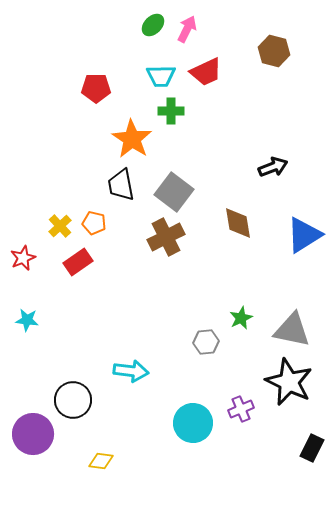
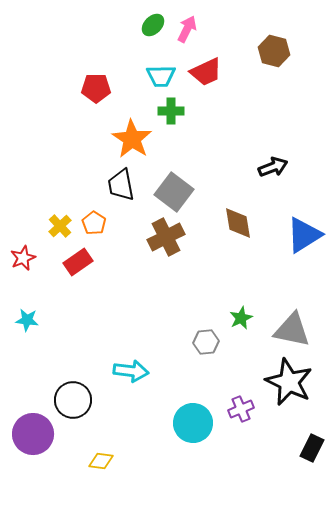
orange pentagon: rotated 20 degrees clockwise
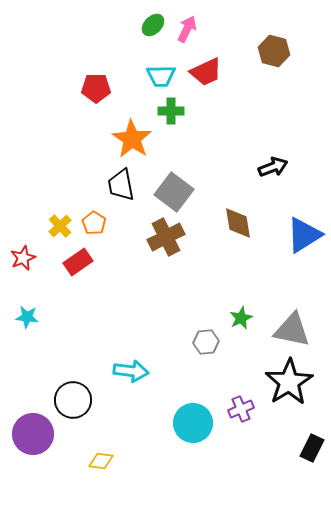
cyan star: moved 3 px up
black star: rotated 15 degrees clockwise
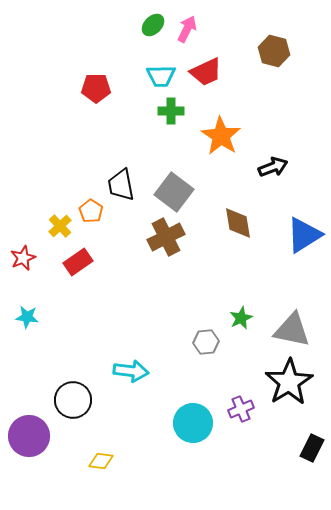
orange star: moved 89 px right, 3 px up
orange pentagon: moved 3 px left, 12 px up
purple circle: moved 4 px left, 2 px down
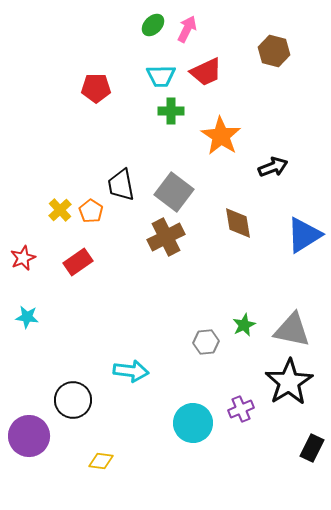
yellow cross: moved 16 px up
green star: moved 3 px right, 7 px down
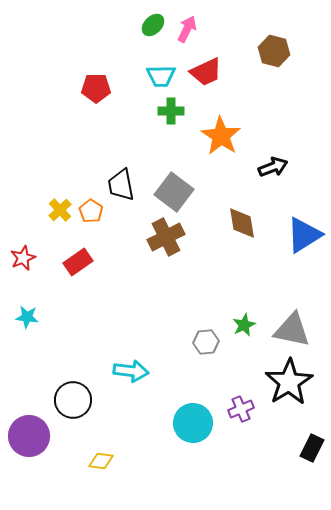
brown diamond: moved 4 px right
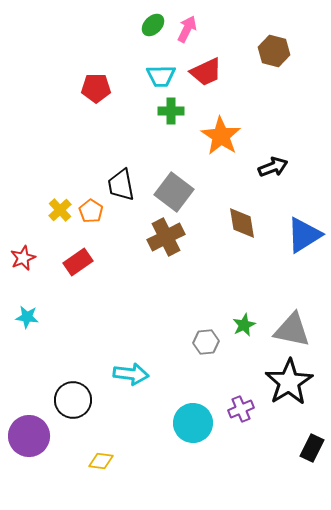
cyan arrow: moved 3 px down
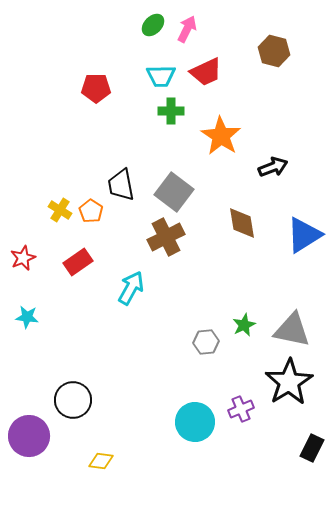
yellow cross: rotated 15 degrees counterclockwise
cyan arrow: moved 86 px up; rotated 68 degrees counterclockwise
cyan circle: moved 2 px right, 1 px up
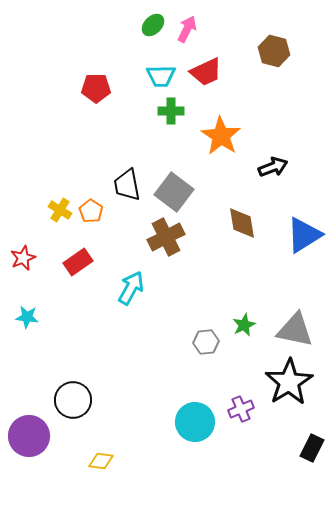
black trapezoid: moved 6 px right
gray triangle: moved 3 px right
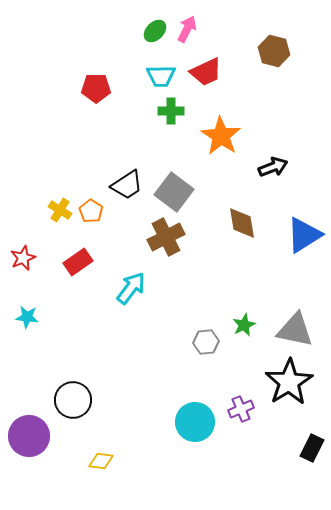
green ellipse: moved 2 px right, 6 px down
black trapezoid: rotated 112 degrees counterclockwise
cyan arrow: rotated 8 degrees clockwise
